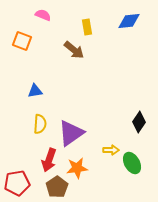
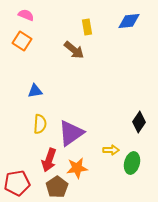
pink semicircle: moved 17 px left
orange square: rotated 12 degrees clockwise
green ellipse: rotated 45 degrees clockwise
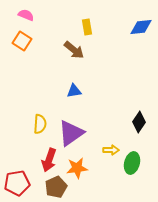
blue diamond: moved 12 px right, 6 px down
blue triangle: moved 39 px right
brown pentagon: moved 1 px left; rotated 10 degrees clockwise
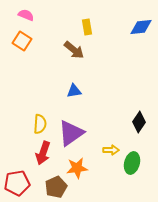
red arrow: moved 6 px left, 7 px up
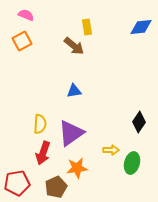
orange square: rotated 30 degrees clockwise
brown arrow: moved 4 px up
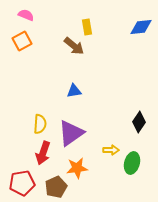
red pentagon: moved 5 px right
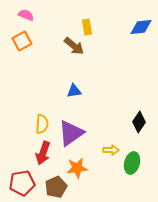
yellow semicircle: moved 2 px right
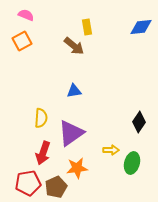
yellow semicircle: moved 1 px left, 6 px up
red pentagon: moved 6 px right
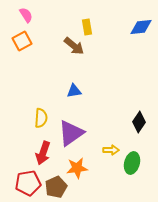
pink semicircle: rotated 35 degrees clockwise
